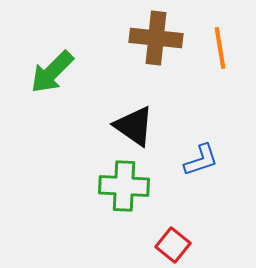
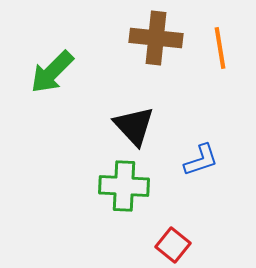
black triangle: rotated 12 degrees clockwise
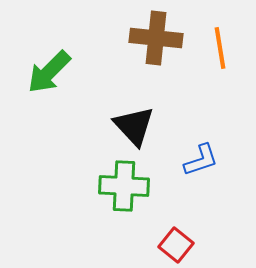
green arrow: moved 3 px left
red square: moved 3 px right
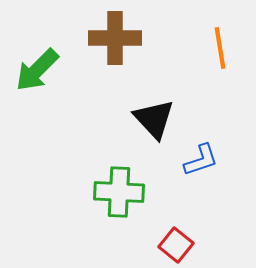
brown cross: moved 41 px left; rotated 6 degrees counterclockwise
green arrow: moved 12 px left, 2 px up
black triangle: moved 20 px right, 7 px up
green cross: moved 5 px left, 6 px down
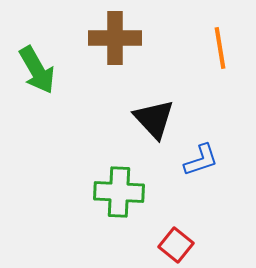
green arrow: rotated 75 degrees counterclockwise
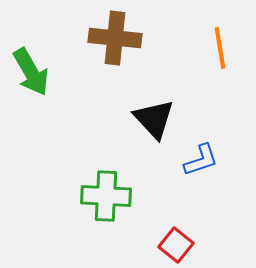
brown cross: rotated 6 degrees clockwise
green arrow: moved 6 px left, 2 px down
green cross: moved 13 px left, 4 px down
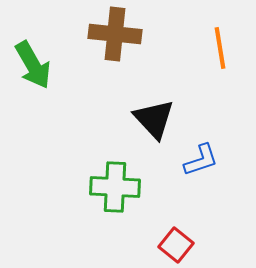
brown cross: moved 4 px up
green arrow: moved 2 px right, 7 px up
green cross: moved 9 px right, 9 px up
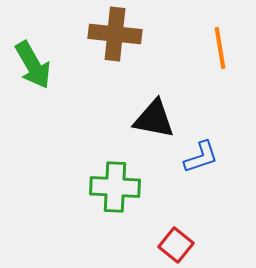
black triangle: rotated 36 degrees counterclockwise
blue L-shape: moved 3 px up
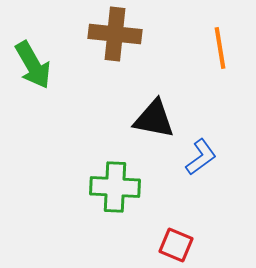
blue L-shape: rotated 18 degrees counterclockwise
red square: rotated 16 degrees counterclockwise
